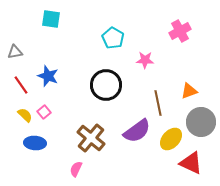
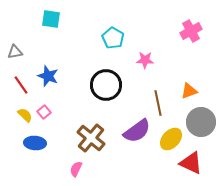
pink cross: moved 11 px right
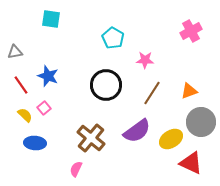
brown line: moved 6 px left, 10 px up; rotated 45 degrees clockwise
pink square: moved 4 px up
yellow ellipse: rotated 15 degrees clockwise
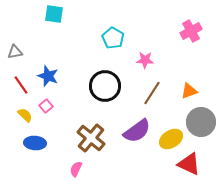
cyan square: moved 3 px right, 5 px up
black circle: moved 1 px left, 1 px down
pink square: moved 2 px right, 2 px up
red triangle: moved 2 px left, 1 px down
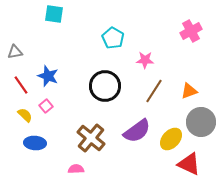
brown line: moved 2 px right, 2 px up
yellow ellipse: rotated 15 degrees counterclockwise
pink semicircle: rotated 63 degrees clockwise
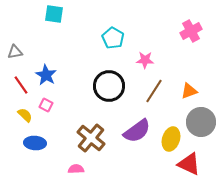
blue star: moved 2 px left, 1 px up; rotated 10 degrees clockwise
black circle: moved 4 px right
pink square: moved 1 px up; rotated 24 degrees counterclockwise
yellow ellipse: rotated 25 degrees counterclockwise
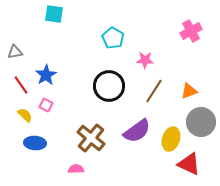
blue star: rotated 10 degrees clockwise
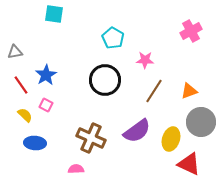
black circle: moved 4 px left, 6 px up
brown cross: rotated 16 degrees counterclockwise
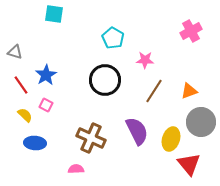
gray triangle: rotated 28 degrees clockwise
purple semicircle: rotated 80 degrees counterclockwise
red triangle: rotated 25 degrees clockwise
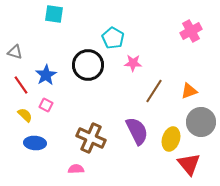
pink star: moved 12 px left, 3 px down
black circle: moved 17 px left, 15 px up
